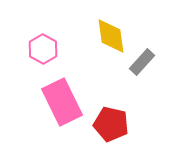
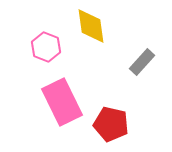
yellow diamond: moved 20 px left, 10 px up
pink hexagon: moved 3 px right, 2 px up; rotated 8 degrees counterclockwise
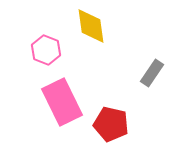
pink hexagon: moved 3 px down
gray rectangle: moved 10 px right, 11 px down; rotated 8 degrees counterclockwise
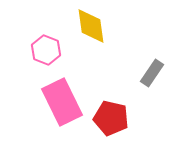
red pentagon: moved 6 px up
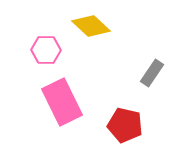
yellow diamond: rotated 39 degrees counterclockwise
pink hexagon: rotated 20 degrees counterclockwise
red pentagon: moved 14 px right, 7 px down
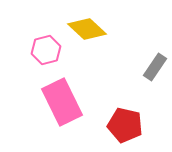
yellow diamond: moved 4 px left, 3 px down
pink hexagon: rotated 16 degrees counterclockwise
gray rectangle: moved 3 px right, 6 px up
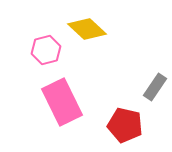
gray rectangle: moved 20 px down
